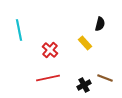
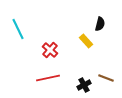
cyan line: moved 1 px left, 1 px up; rotated 15 degrees counterclockwise
yellow rectangle: moved 1 px right, 2 px up
brown line: moved 1 px right
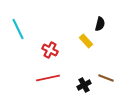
red cross: rotated 14 degrees counterclockwise
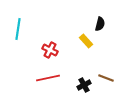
cyan line: rotated 35 degrees clockwise
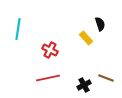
black semicircle: rotated 32 degrees counterclockwise
yellow rectangle: moved 3 px up
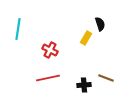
yellow rectangle: rotated 72 degrees clockwise
black cross: rotated 24 degrees clockwise
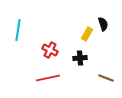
black semicircle: moved 3 px right
cyan line: moved 1 px down
yellow rectangle: moved 1 px right, 4 px up
black cross: moved 4 px left, 27 px up
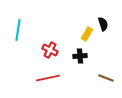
black cross: moved 2 px up
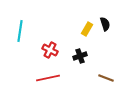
black semicircle: moved 2 px right
cyan line: moved 2 px right, 1 px down
yellow rectangle: moved 5 px up
black cross: rotated 16 degrees counterclockwise
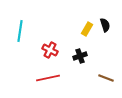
black semicircle: moved 1 px down
